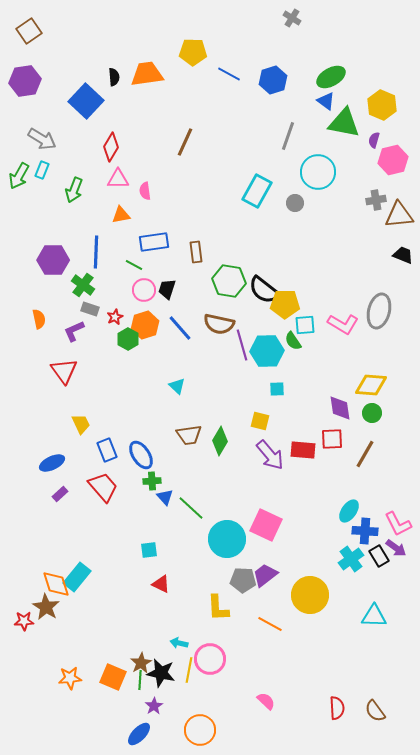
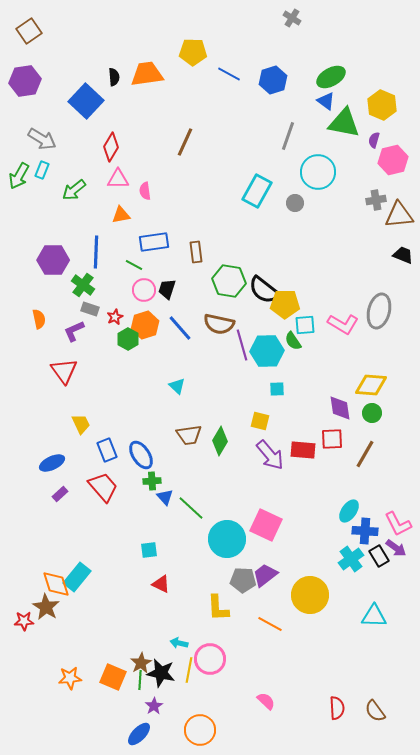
green arrow at (74, 190): rotated 30 degrees clockwise
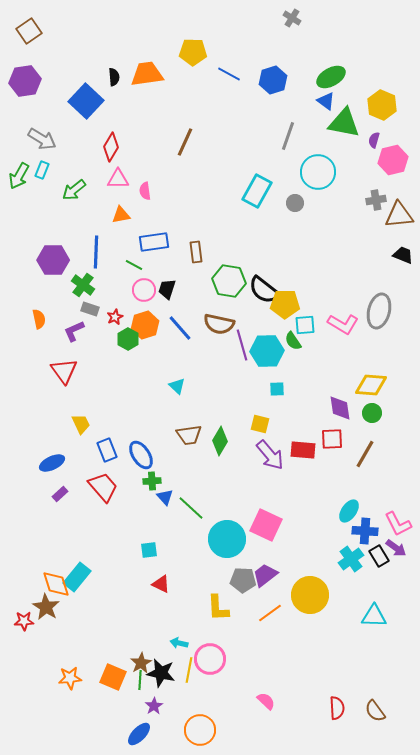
yellow square at (260, 421): moved 3 px down
orange line at (270, 624): moved 11 px up; rotated 65 degrees counterclockwise
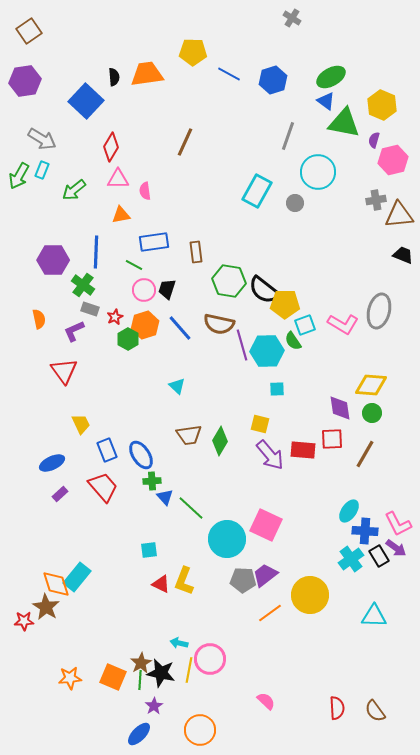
cyan square at (305, 325): rotated 15 degrees counterclockwise
yellow L-shape at (218, 608): moved 34 px left, 27 px up; rotated 24 degrees clockwise
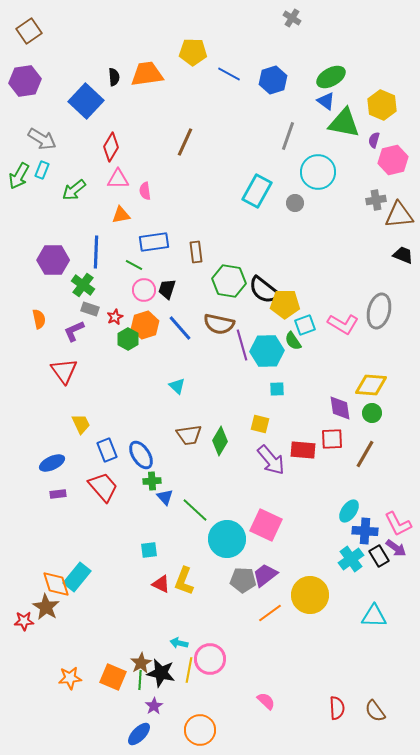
purple arrow at (270, 455): moved 1 px right, 5 px down
purple rectangle at (60, 494): moved 2 px left; rotated 35 degrees clockwise
green line at (191, 508): moved 4 px right, 2 px down
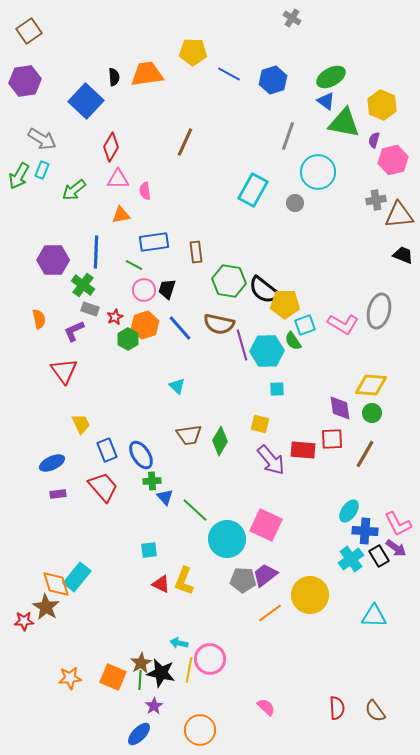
cyan rectangle at (257, 191): moved 4 px left, 1 px up
pink semicircle at (266, 701): moved 6 px down
